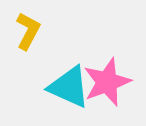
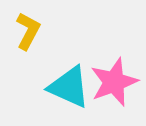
pink star: moved 7 px right
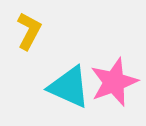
yellow L-shape: moved 1 px right
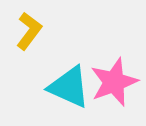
yellow L-shape: rotated 9 degrees clockwise
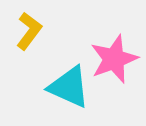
pink star: moved 23 px up
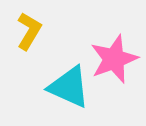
yellow L-shape: rotated 6 degrees counterclockwise
